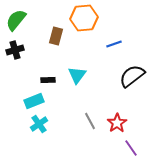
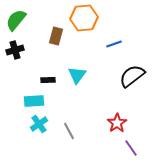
cyan rectangle: rotated 18 degrees clockwise
gray line: moved 21 px left, 10 px down
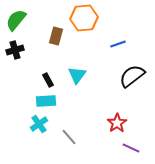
blue line: moved 4 px right
black rectangle: rotated 64 degrees clockwise
cyan rectangle: moved 12 px right
gray line: moved 6 px down; rotated 12 degrees counterclockwise
purple line: rotated 30 degrees counterclockwise
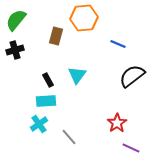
blue line: rotated 42 degrees clockwise
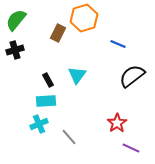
orange hexagon: rotated 12 degrees counterclockwise
brown rectangle: moved 2 px right, 3 px up; rotated 12 degrees clockwise
cyan cross: rotated 12 degrees clockwise
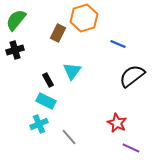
cyan triangle: moved 5 px left, 4 px up
cyan rectangle: rotated 30 degrees clockwise
red star: rotated 12 degrees counterclockwise
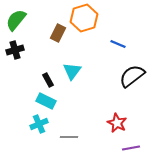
gray line: rotated 48 degrees counterclockwise
purple line: rotated 36 degrees counterclockwise
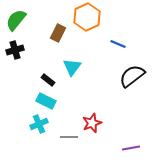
orange hexagon: moved 3 px right, 1 px up; rotated 8 degrees counterclockwise
cyan triangle: moved 4 px up
black rectangle: rotated 24 degrees counterclockwise
red star: moved 25 px left; rotated 24 degrees clockwise
